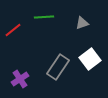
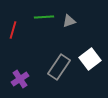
gray triangle: moved 13 px left, 2 px up
red line: rotated 36 degrees counterclockwise
gray rectangle: moved 1 px right
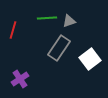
green line: moved 3 px right, 1 px down
gray rectangle: moved 19 px up
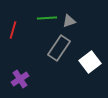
white square: moved 3 px down
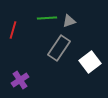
purple cross: moved 1 px down
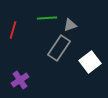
gray triangle: moved 1 px right, 4 px down
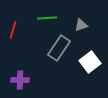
gray triangle: moved 11 px right
purple cross: rotated 36 degrees clockwise
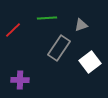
red line: rotated 30 degrees clockwise
